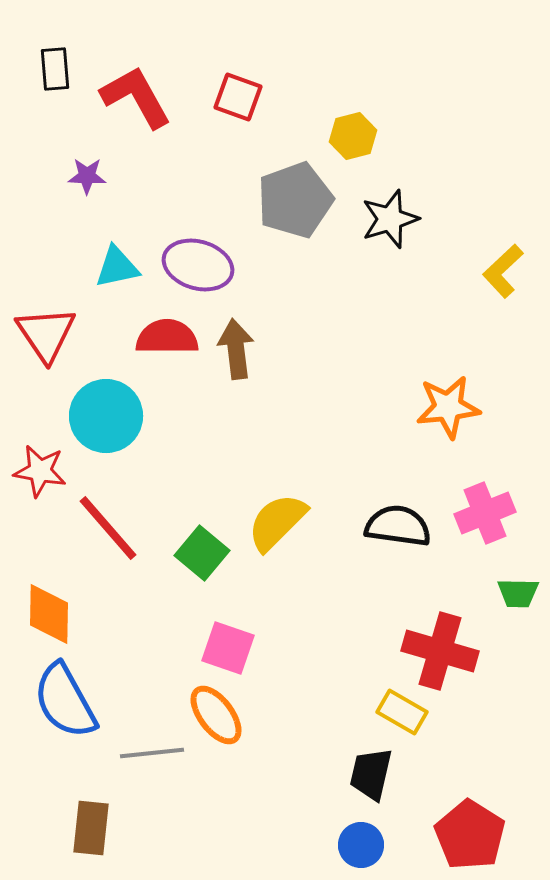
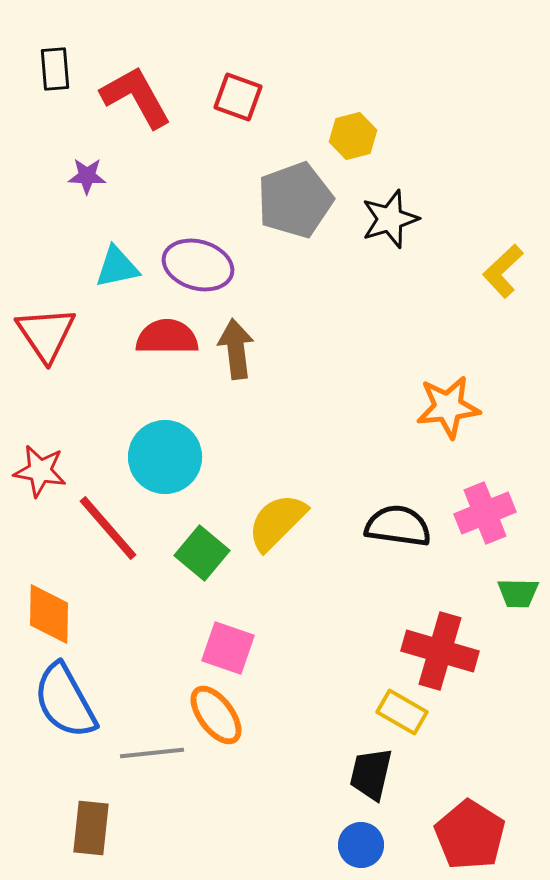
cyan circle: moved 59 px right, 41 px down
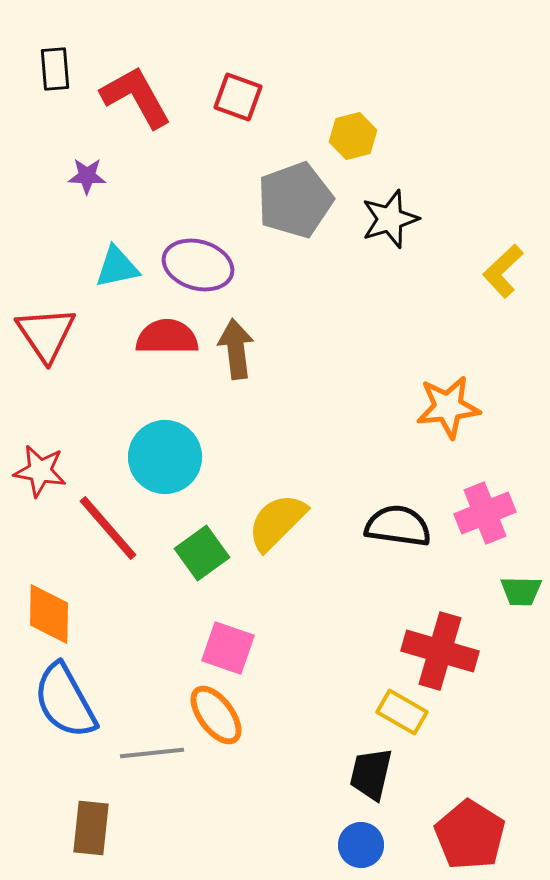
green square: rotated 14 degrees clockwise
green trapezoid: moved 3 px right, 2 px up
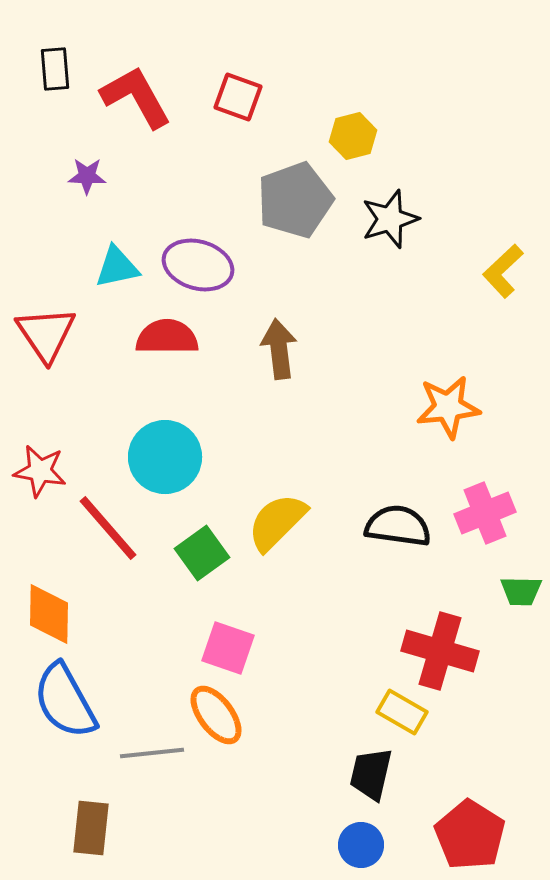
brown arrow: moved 43 px right
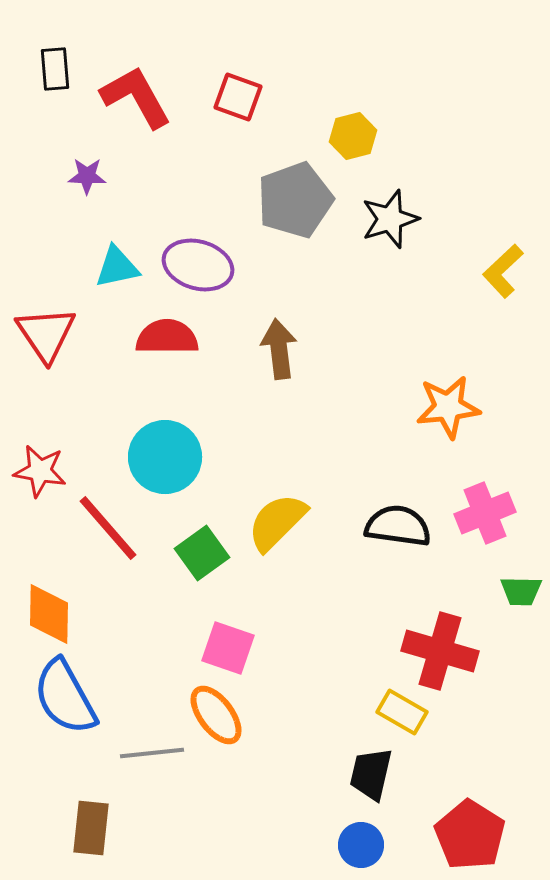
blue semicircle: moved 4 px up
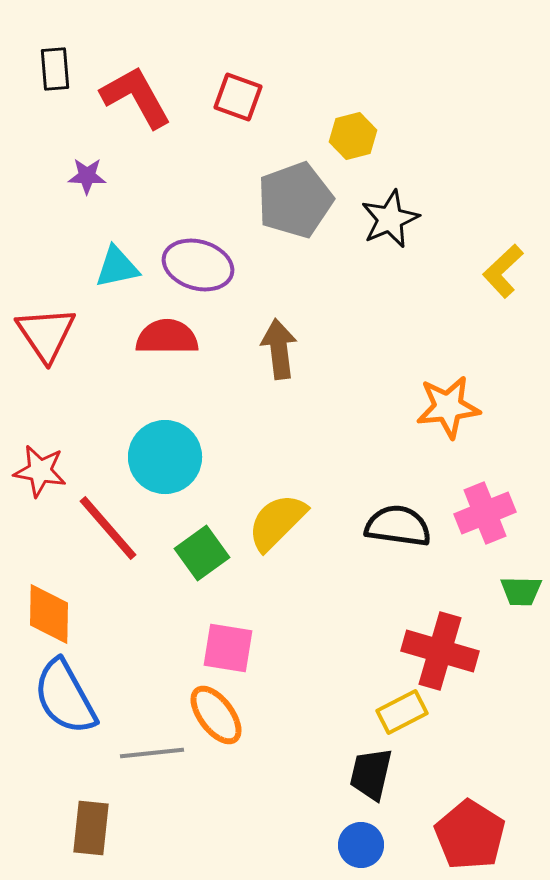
black star: rotated 6 degrees counterclockwise
pink square: rotated 10 degrees counterclockwise
yellow rectangle: rotated 57 degrees counterclockwise
